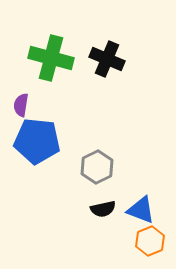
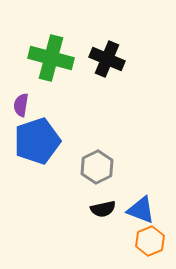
blue pentagon: rotated 24 degrees counterclockwise
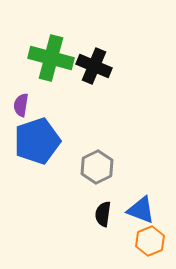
black cross: moved 13 px left, 7 px down
black semicircle: moved 5 px down; rotated 110 degrees clockwise
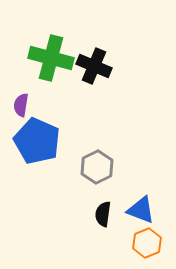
blue pentagon: rotated 30 degrees counterclockwise
orange hexagon: moved 3 px left, 2 px down
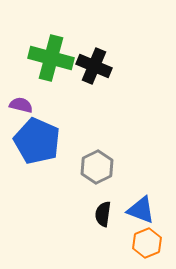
purple semicircle: rotated 95 degrees clockwise
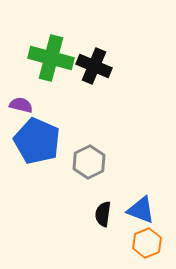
gray hexagon: moved 8 px left, 5 px up
